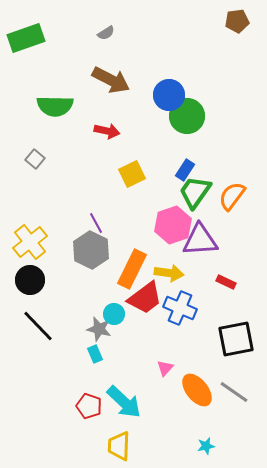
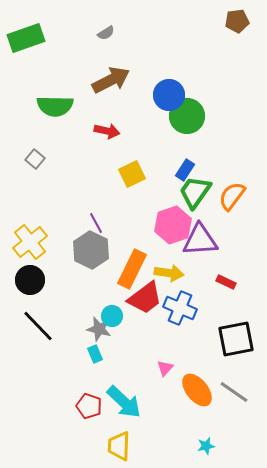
brown arrow: rotated 54 degrees counterclockwise
cyan circle: moved 2 px left, 2 px down
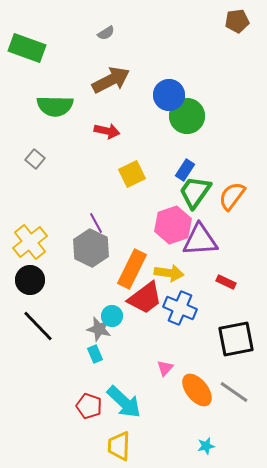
green rectangle: moved 1 px right, 10 px down; rotated 39 degrees clockwise
gray hexagon: moved 2 px up
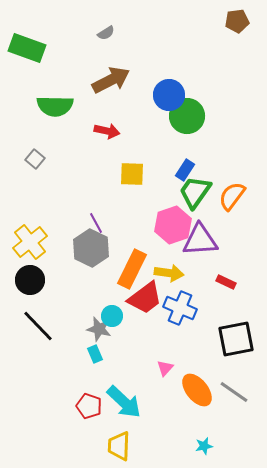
yellow square: rotated 28 degrees clockwise
cyan star: moved 2 px left
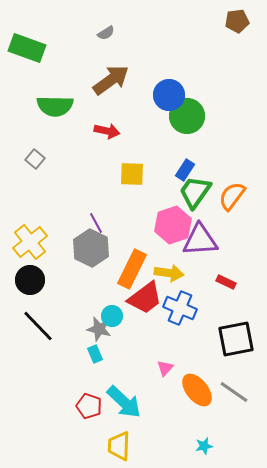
brown arrow: rotated 9 degrees counterclockwise
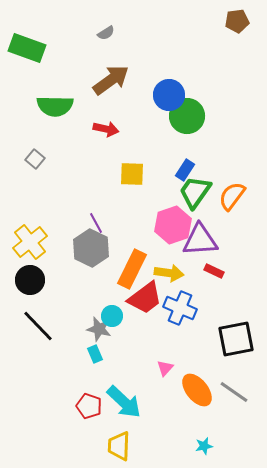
red arrow: moved 1 px left, 2 px up
red rectangle: moved 12 px left, 11 px up
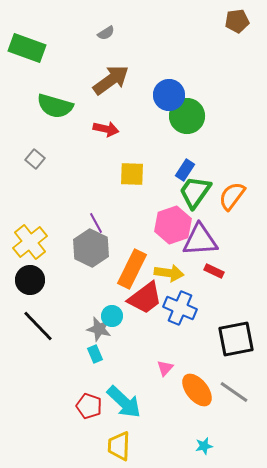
green semicircle: rotated 15 degrees clockwise
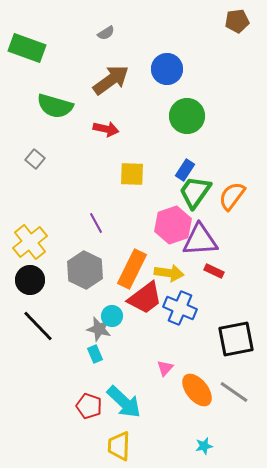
blue circle: moved 2 px left, 26 px up
gray hexagon: moved 6 px left, 22 px down
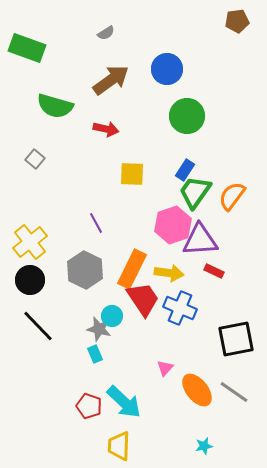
red trapezoid: moved 2 px left, 1 px down; rotated 87 degrees counterclockwise
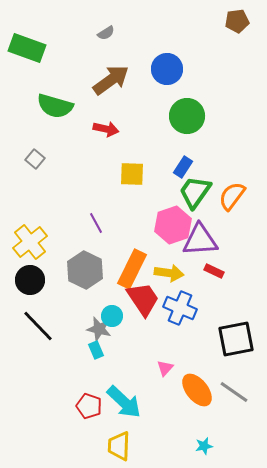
blue rectangle: moved 2 px left, 3 px up
cyan rectangle: moved 1 px right, 4 px up
